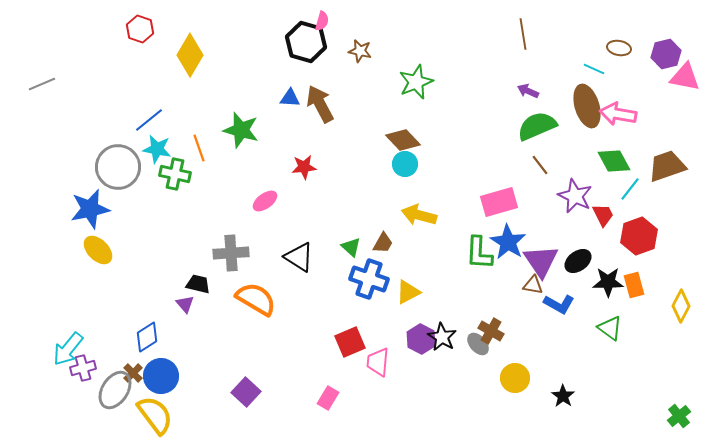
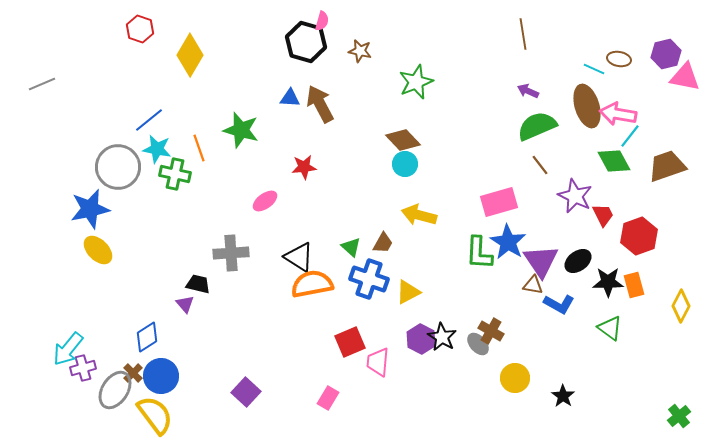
brown ellipse at (619, 48): moved 11 px down
cyan line at (630, 189): moved 53 px up
orange semicircle at (256, 299): moved 56 px right, 15 px up; rotated 42 degrees counterclockwise
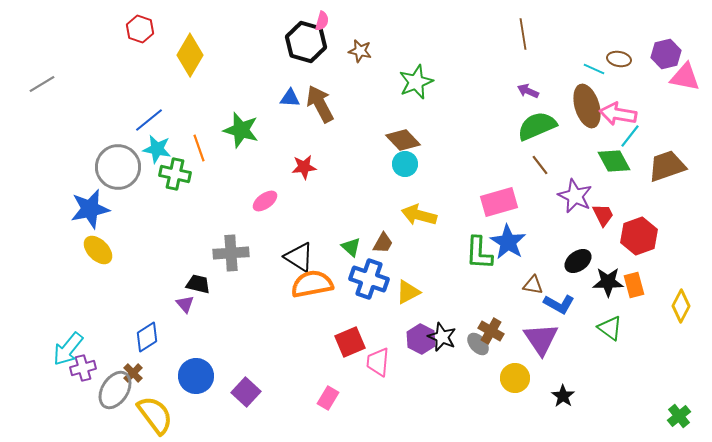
gray line at (42, 84): rotated 8 degrees counterclockwise
purple triangle at (541, 261): moved 78 px down
black star at (442, 337): rotated 8 degrees counterclockwise
blue circle at (161, 376): moved 35 px right
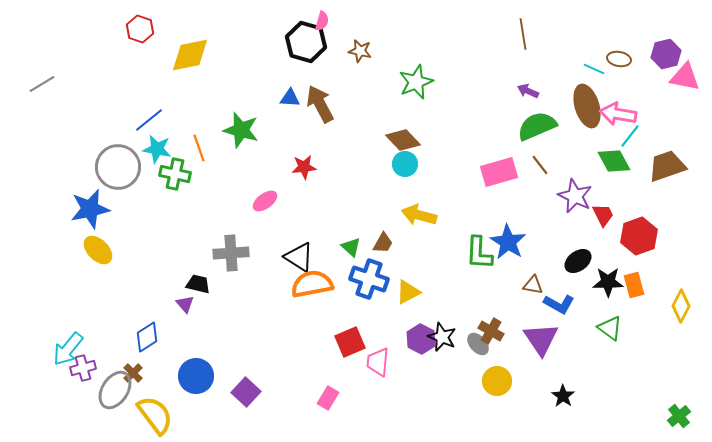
yellow diamond at (190, 55): rotated 48 degrees clockwise
pink rectangle at (499, 202): moved 30 px up
yellow circle at (515, 378): moved 18 px left, 3 px down
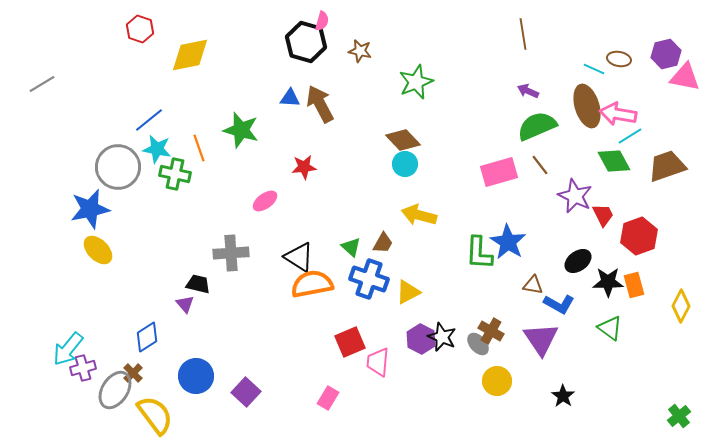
cyan line at (630, 136): rotated 20 degrees clockwise
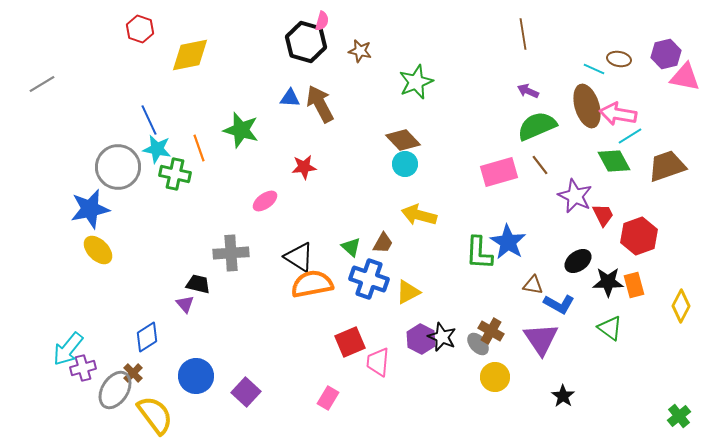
blue line at (149, 120): rotated 76 degrees counterclockwise
yellow circle at (497, 381): moved 2 px left, 4 px up
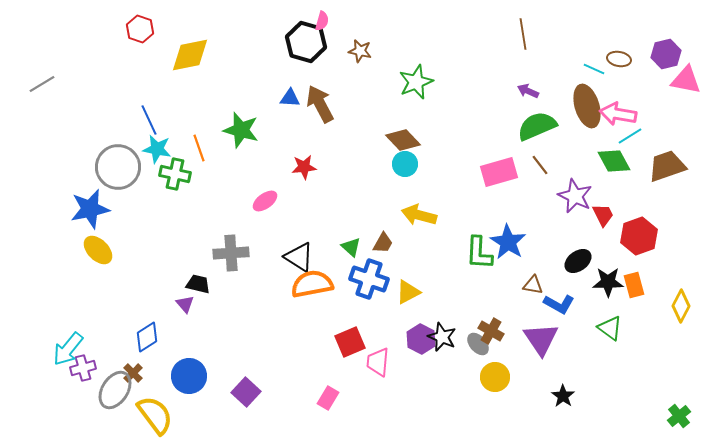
pink triangle at (685, 77): moved 1 px right, 3 px down
blue circle at (196, 376): moved 7 px left
